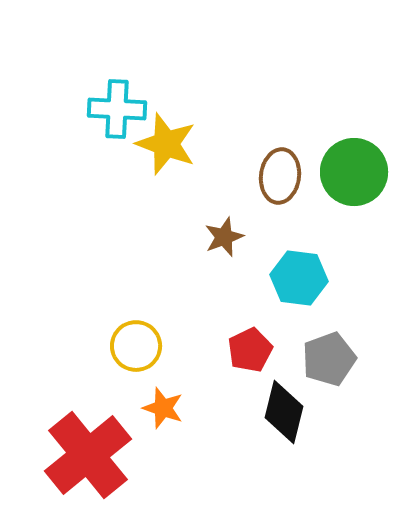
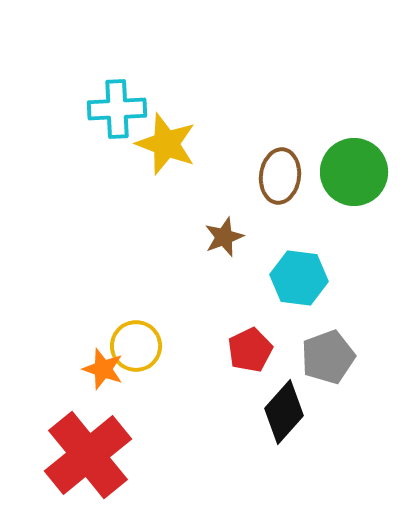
cyan cross: rotated 6 degrees counterclockwise
gray pentagon: moved 1 px left, 2 px up
orange star: moved 60 px left, 39 px up
black diamond: rotated 28 degrees clockwise
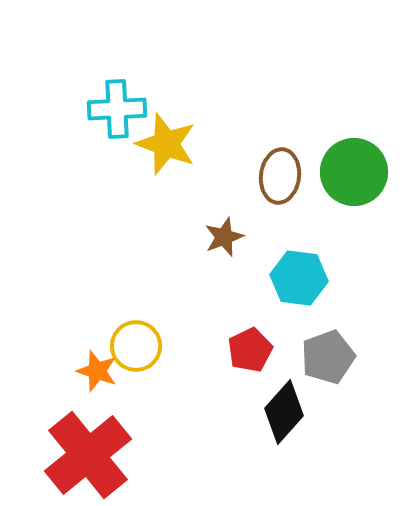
orange star: moved 6 px left, 2 px down
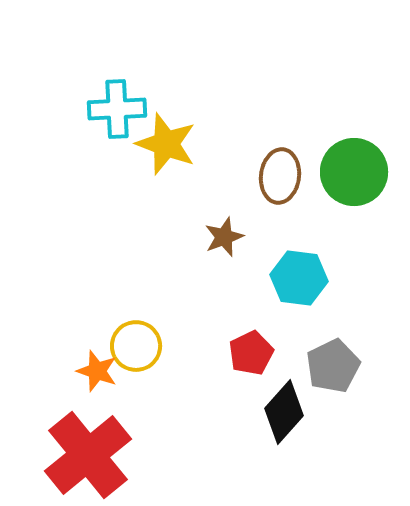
red pentagon: moved 1 px right, 3 px down
gray pentagon: moved 5 px right, 9 px down; rotated 6 degrees counterclockwise
